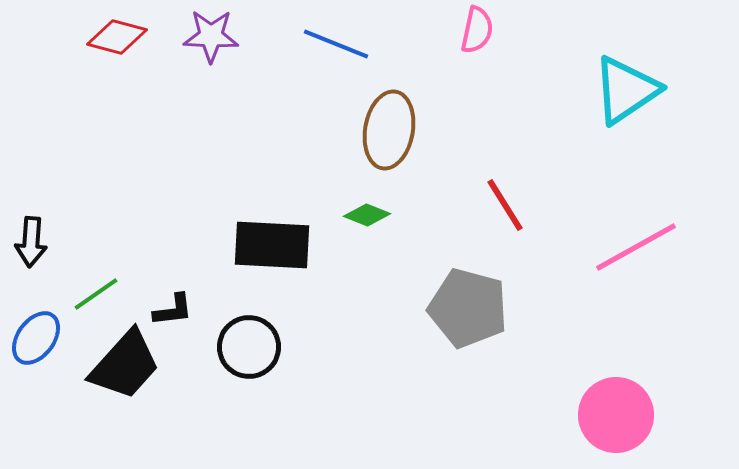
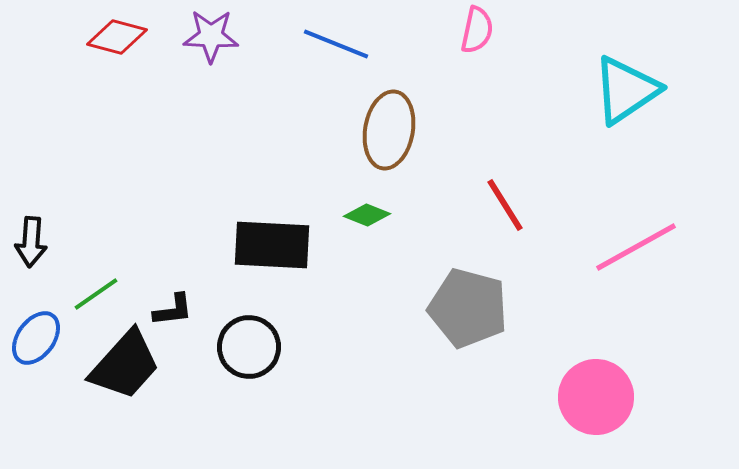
pink circle: moved 20 px left, 18 px up
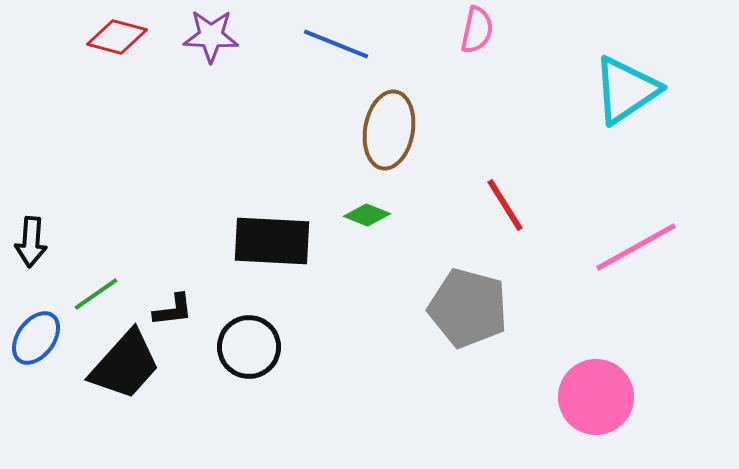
black rectangle: moved 4 px up
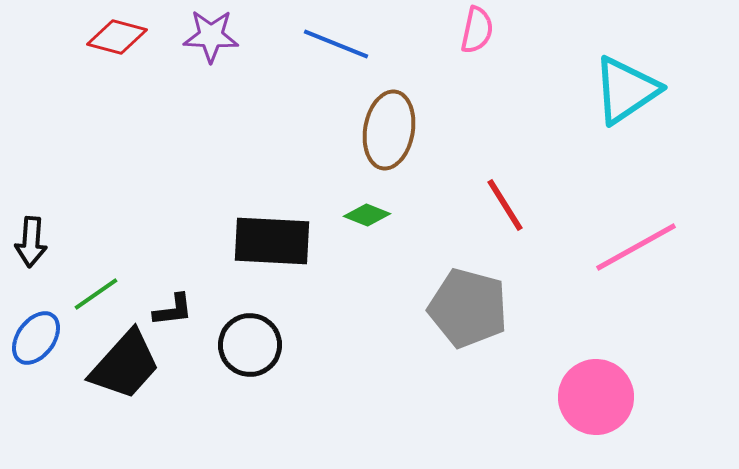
black circle: moved 1 px right, 2 px up
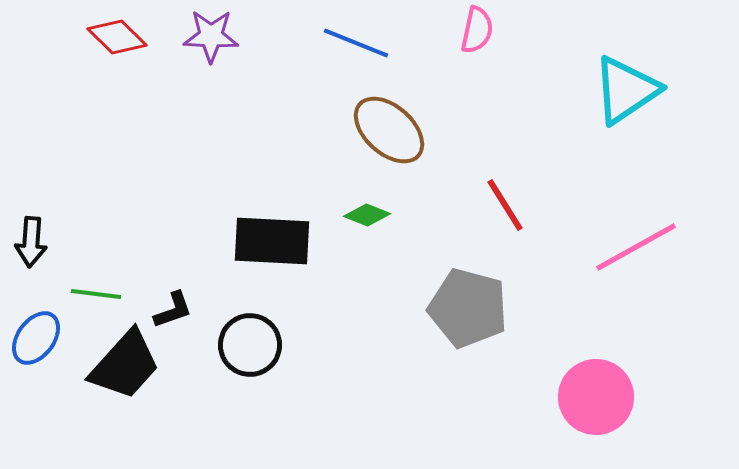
red diamond: rotated 30 degrees clockwise
blue line: moved 20 px right, 1 px up
brown ellipse: rotated 58 degrees counterclockwise
green line: rotated 42 degrees clockwise
black L-shape: rotated 12 degrees counterclockwise
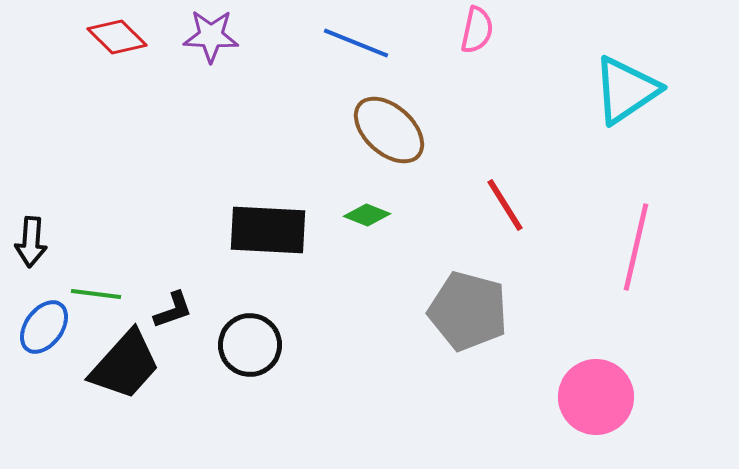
black rectangle: moved 4 px left, 11 px up
pink line: rotated 48 degrees counterclockwise
gray pentagon: moved 3 px down
blue ellipse: moved 8 px right, 11 px up
